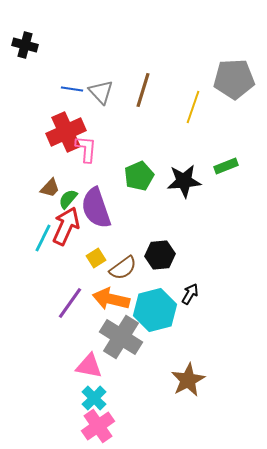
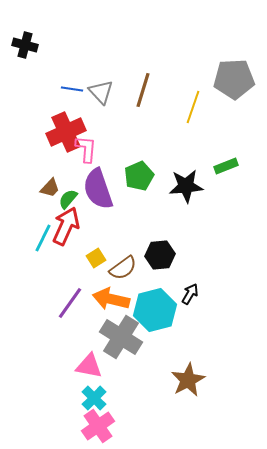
black star: moved 2 px right, 5 px down
purple semicircle: moved 2 px right, 19 px up
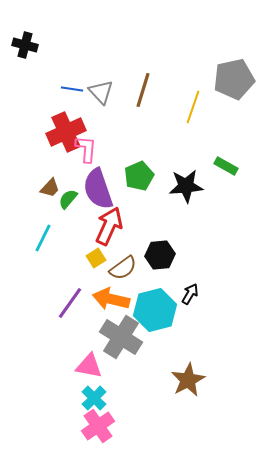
gray pentagon: rotated 9 degrees counterclockwise
green rectangle: rotated 50 degrees clockwise
red arrow: moved 43 px right
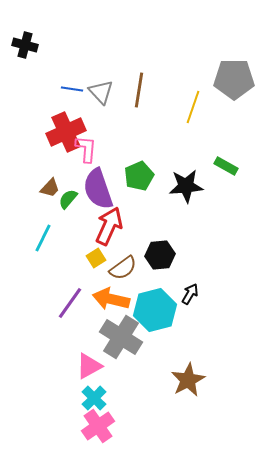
gray pentagon: rotated 12 degrees clockwise
brown line: moved 4 px left; rotated 8 degrees counterclockwise
pink triangle: rotated 40 degrees counterclockwise
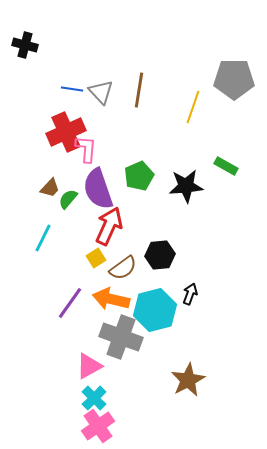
black arrow: rotated 10 degrees counterclockwise
gray cross: rotated 12 degrees counterclockwise
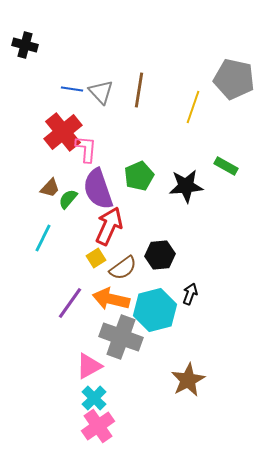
gray pentagon: rotated 12 degrees clockwise
red cross: moved 3 px left; rotated 15 degrees counterclockwise
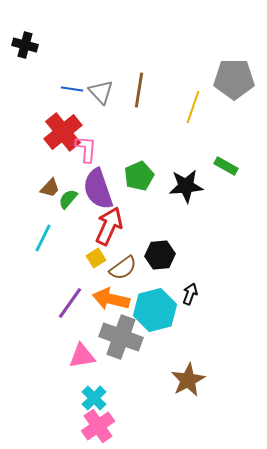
gray pentagon: rotated 12 degrees counterclockwise
pink triangle: moved 7 px left, 10 px up; rotated 20 degrees clockwise
